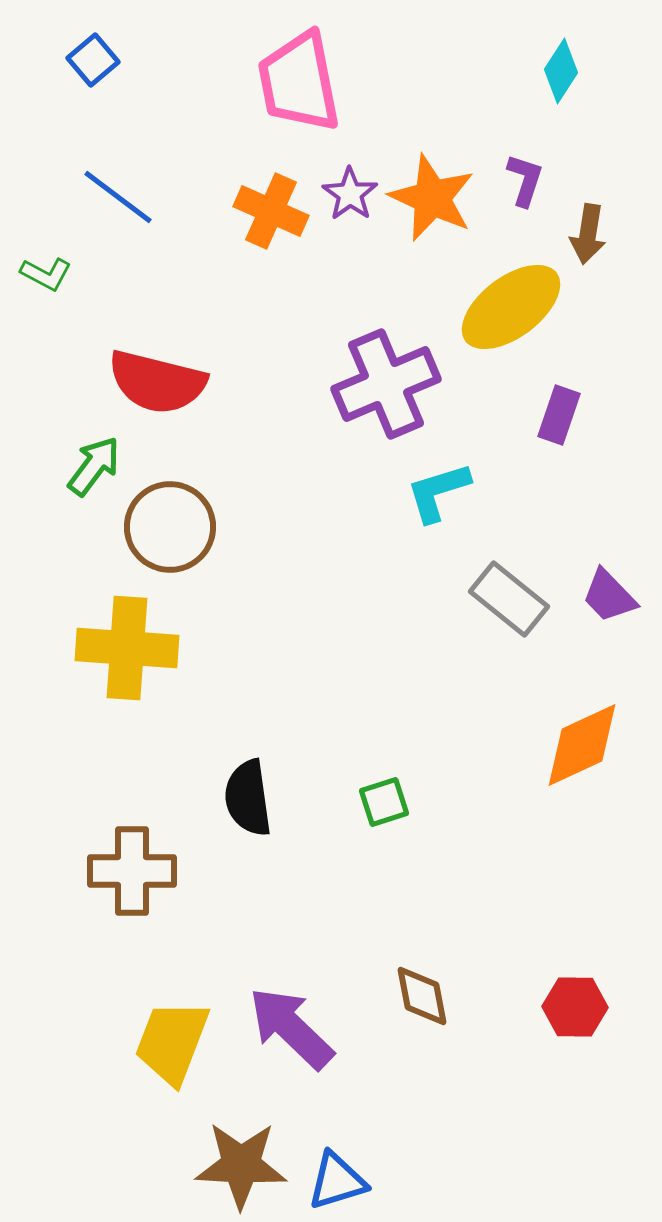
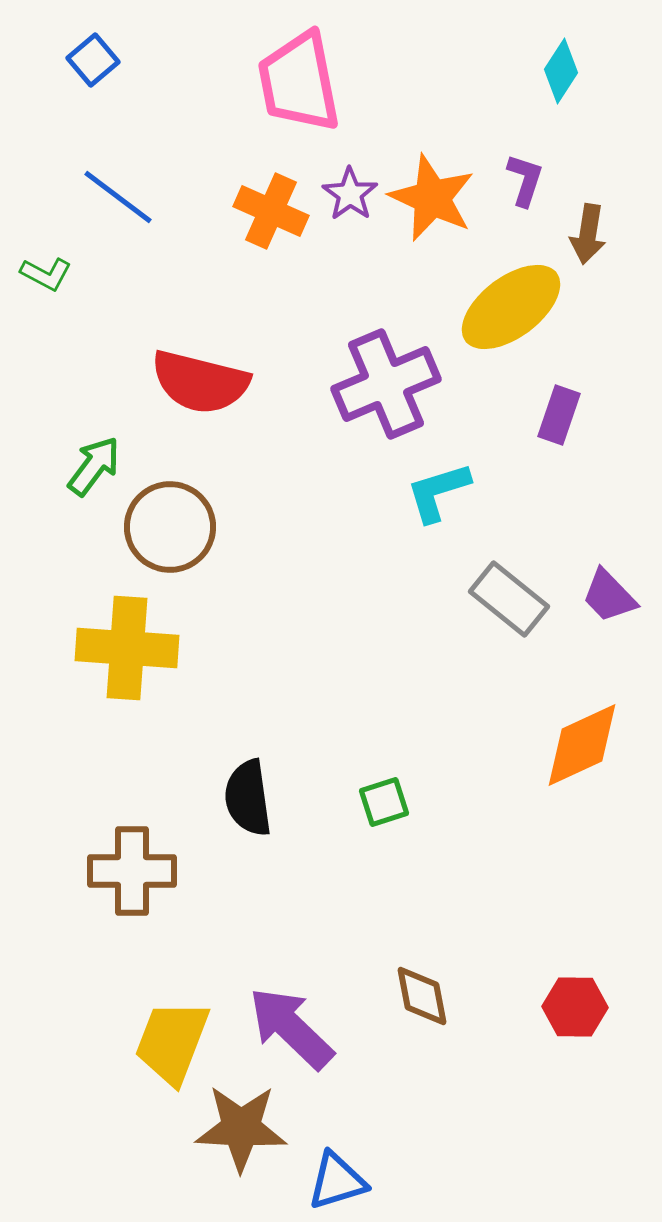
red semicircle: moved 43 px right
brown star: moved 37 px up
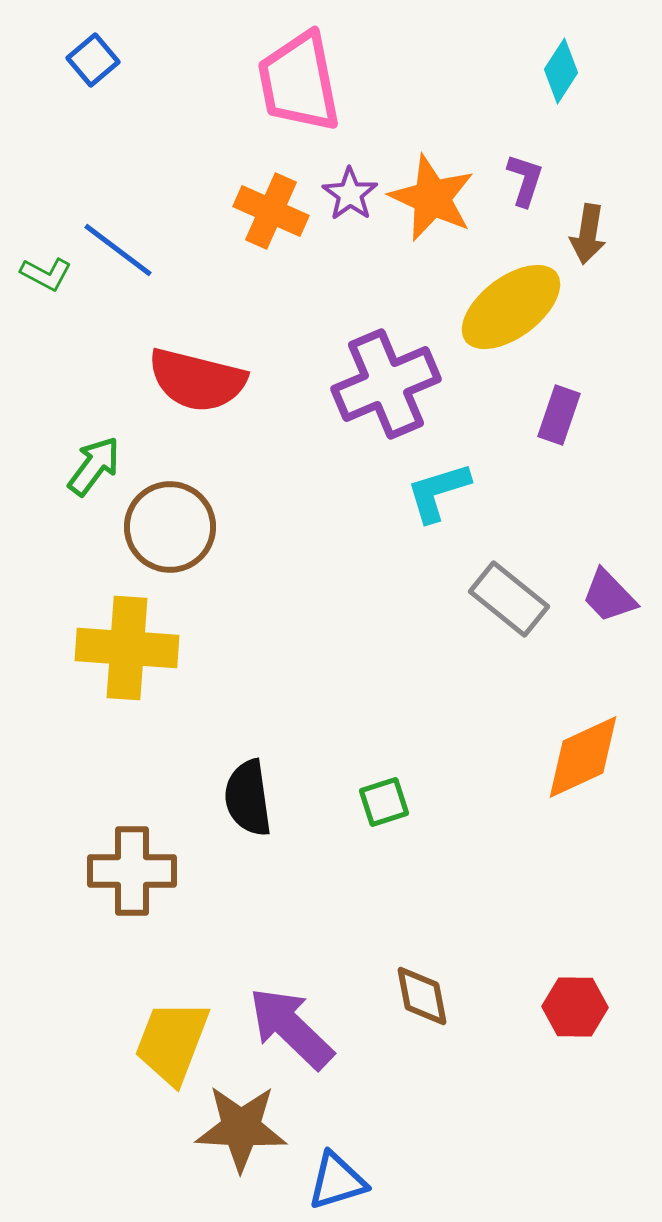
blue line: moved 53 px down
red semicircle: moved 3 px left, 2 px up
orange diamond: moved 1 px right, 12 px down
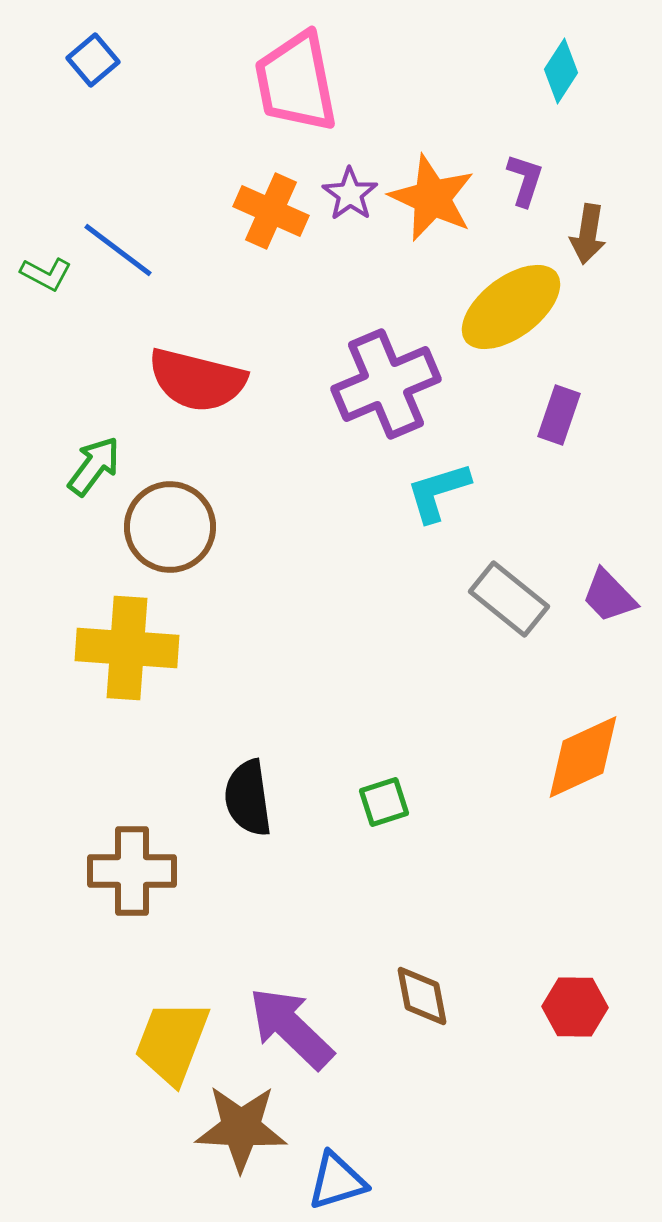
pink trapezoid: moved 3 px left
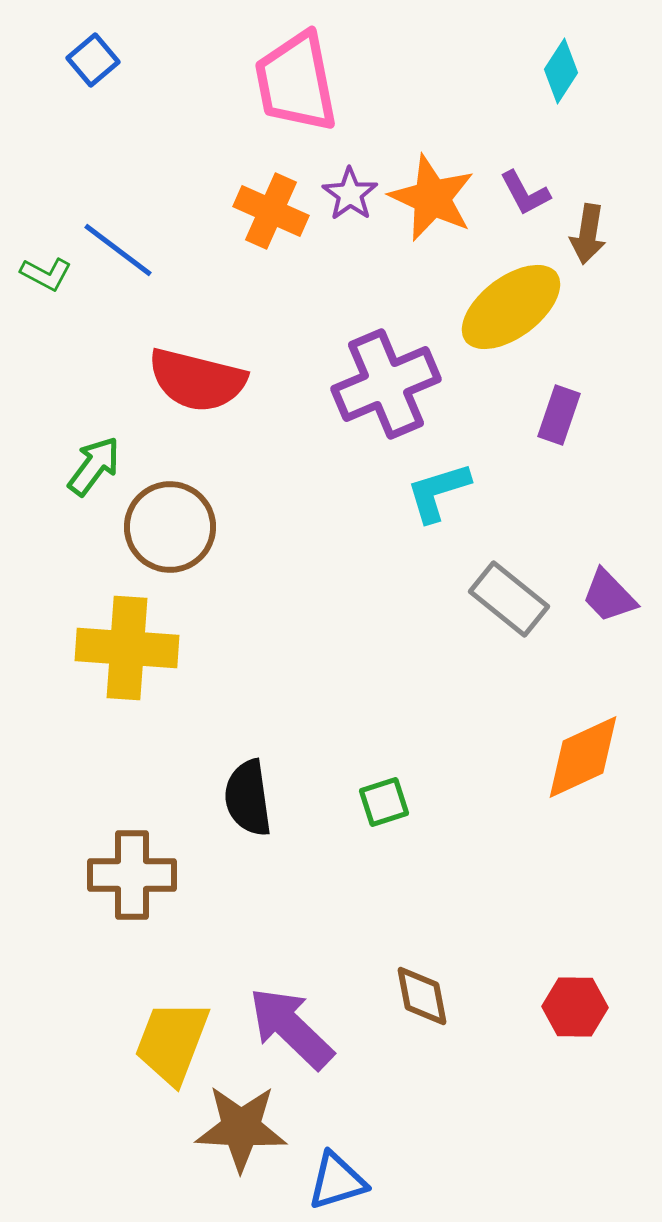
purple L-shape: moved 13 px down; rotated 134 degrees clockwise
brown cross: moved 4 px down
